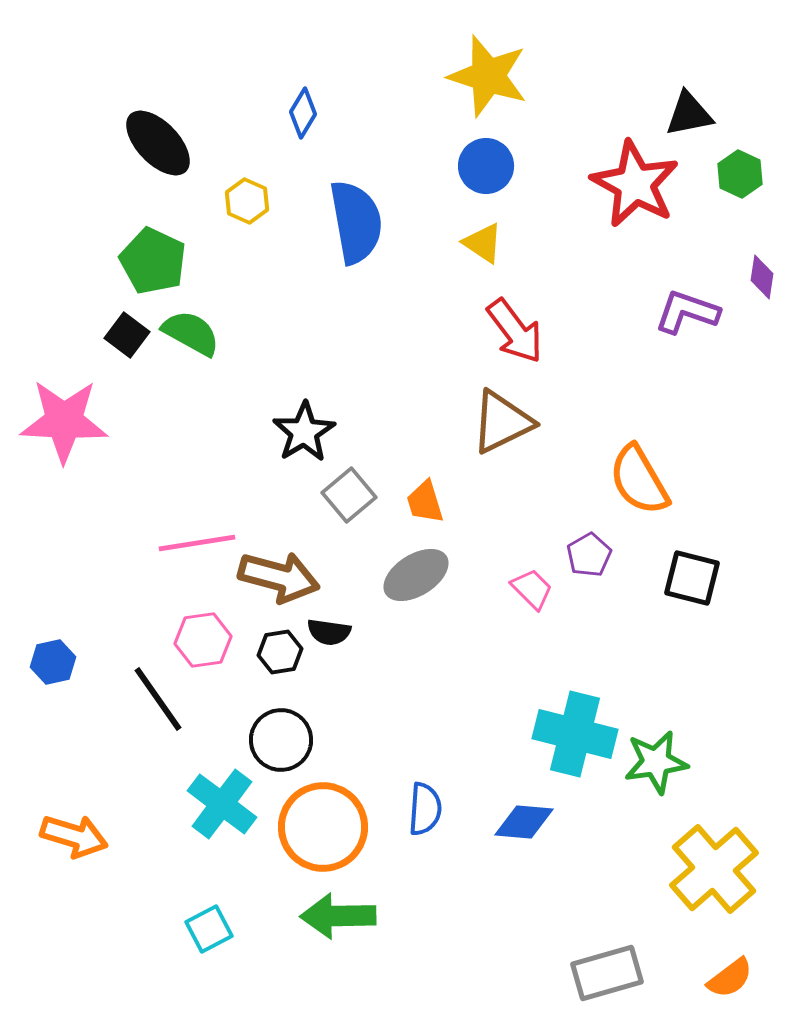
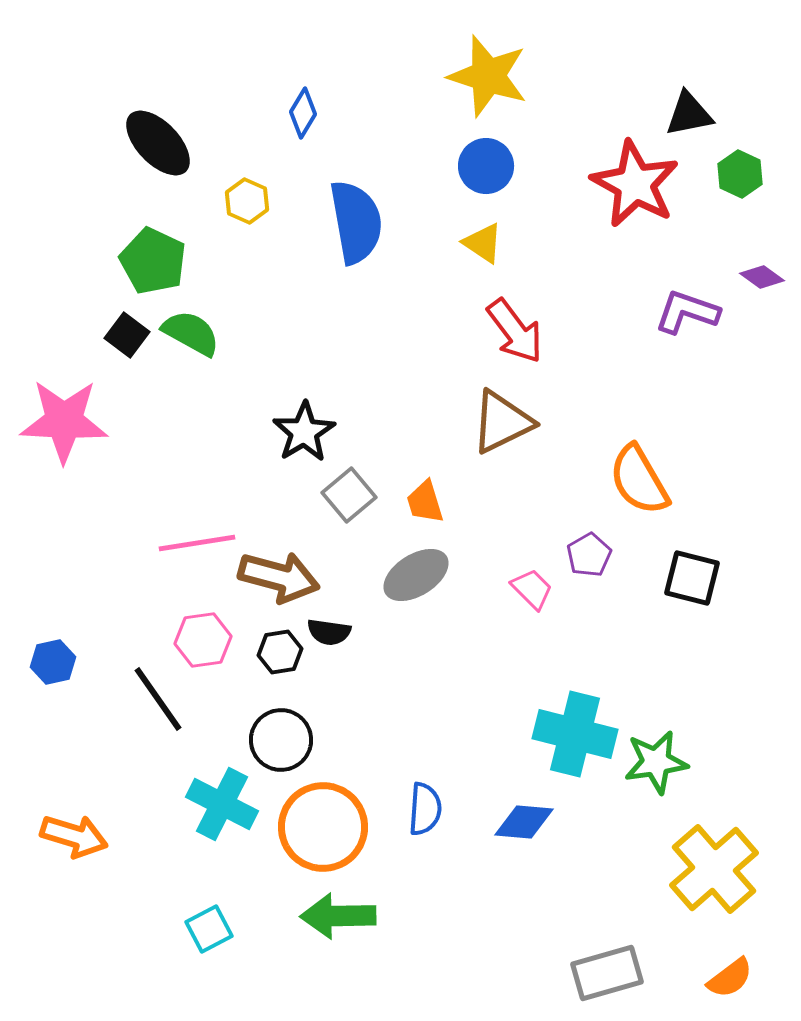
purple diamond at (762, 277): rotated 63 degrees counterclockwise
cyan cross at (222, 804): rotated 10 degrees counterclockwise
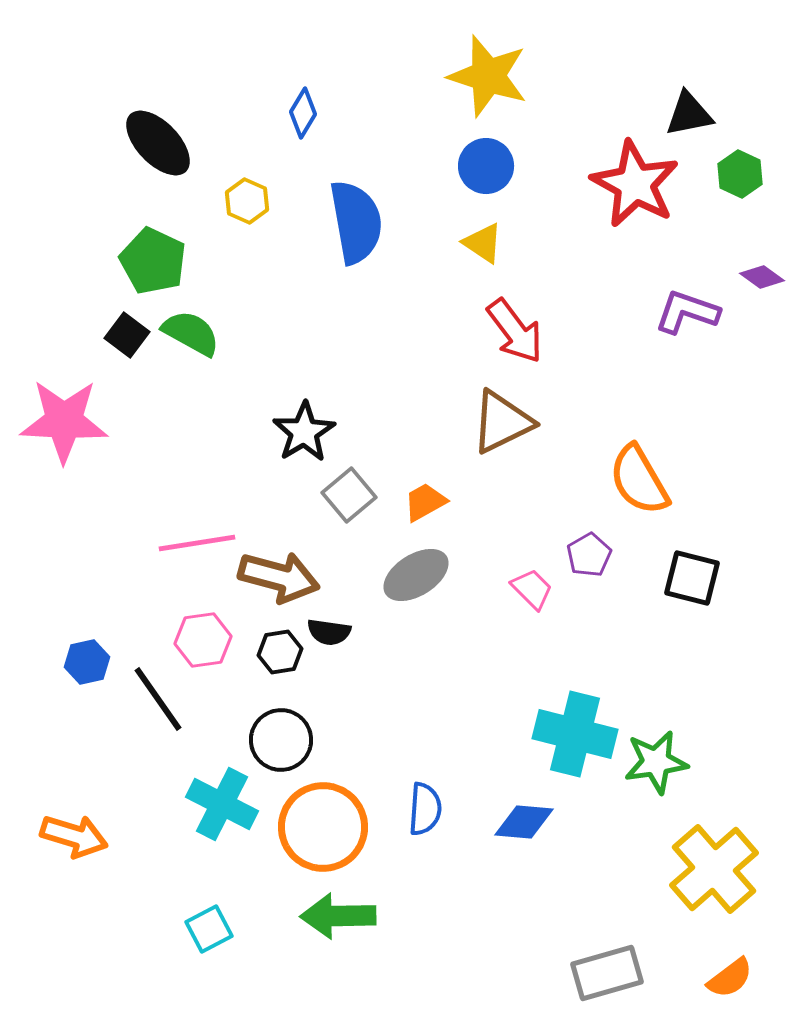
orange trapezoid at (425, 502): rotated 78 degrees clockwise
blue hexagon at (53, 662): moved 34 px right
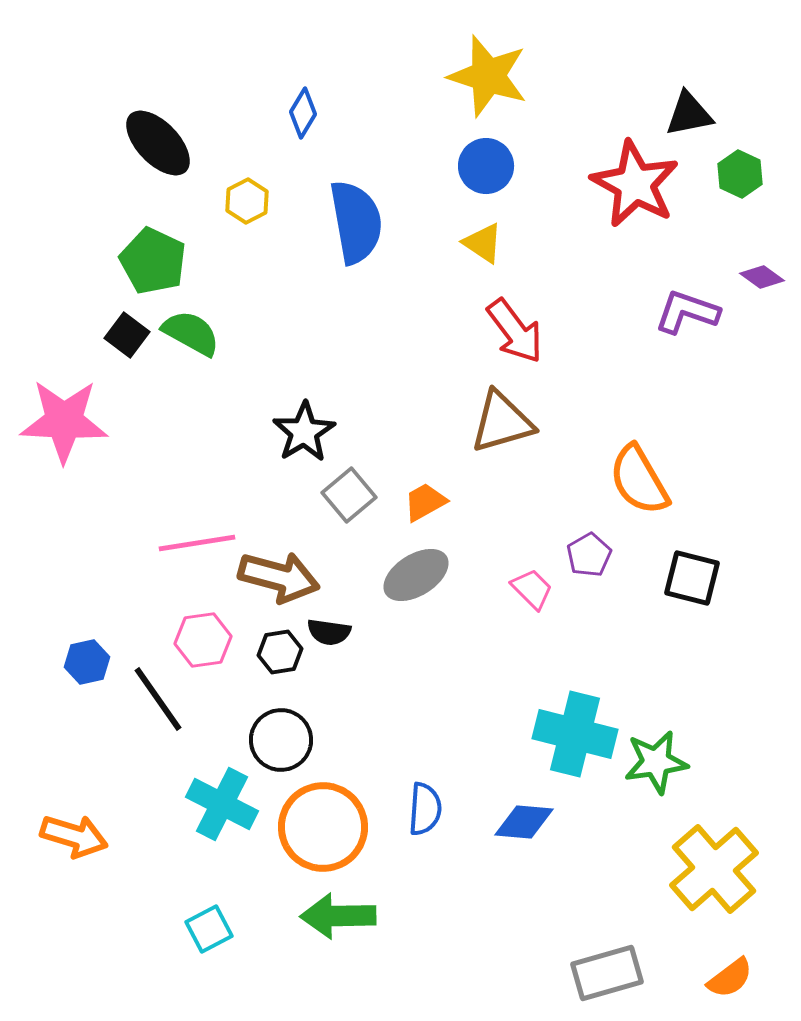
yellow hexagon at (247, 201): rotated 9 degrees clockwise
brown triangle at (502, 422): rotated 10 degrees clockwise
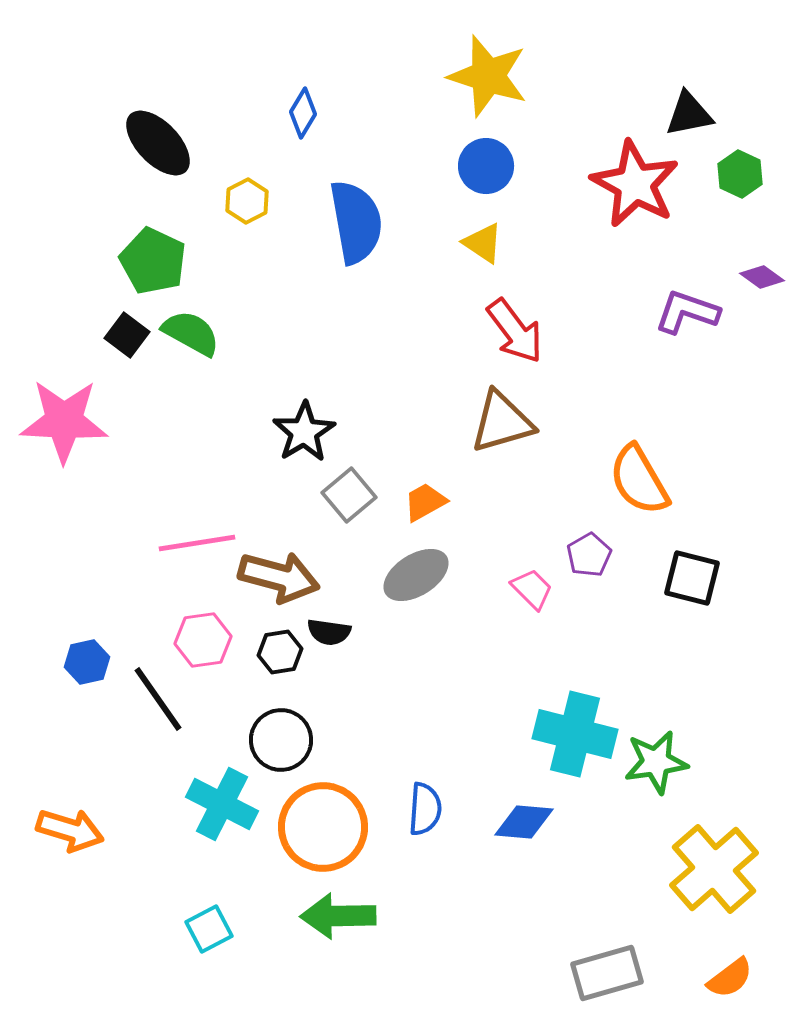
orange arrow at (74, 836): moved 4 px left, 6 px up
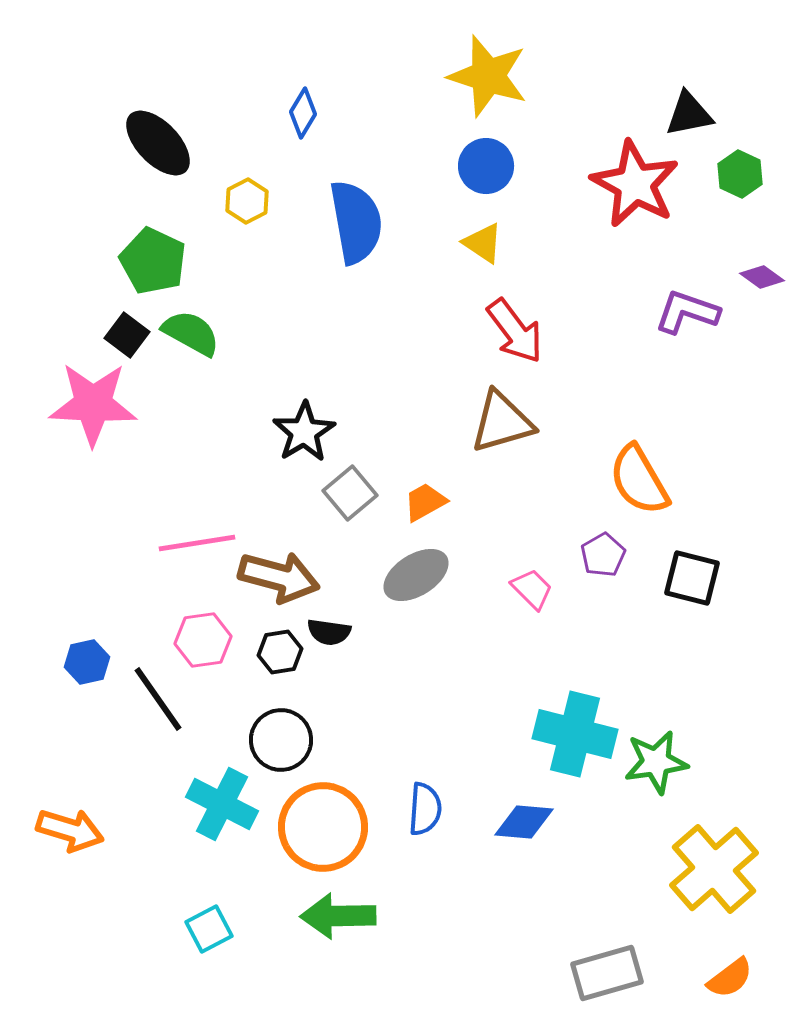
pink star at (64, 421): moved 29 px right, 17 px up
gray square at (349, 495): moved 1 px right, 2 px up
purple pentagon at (589, 555): moved 14 px right
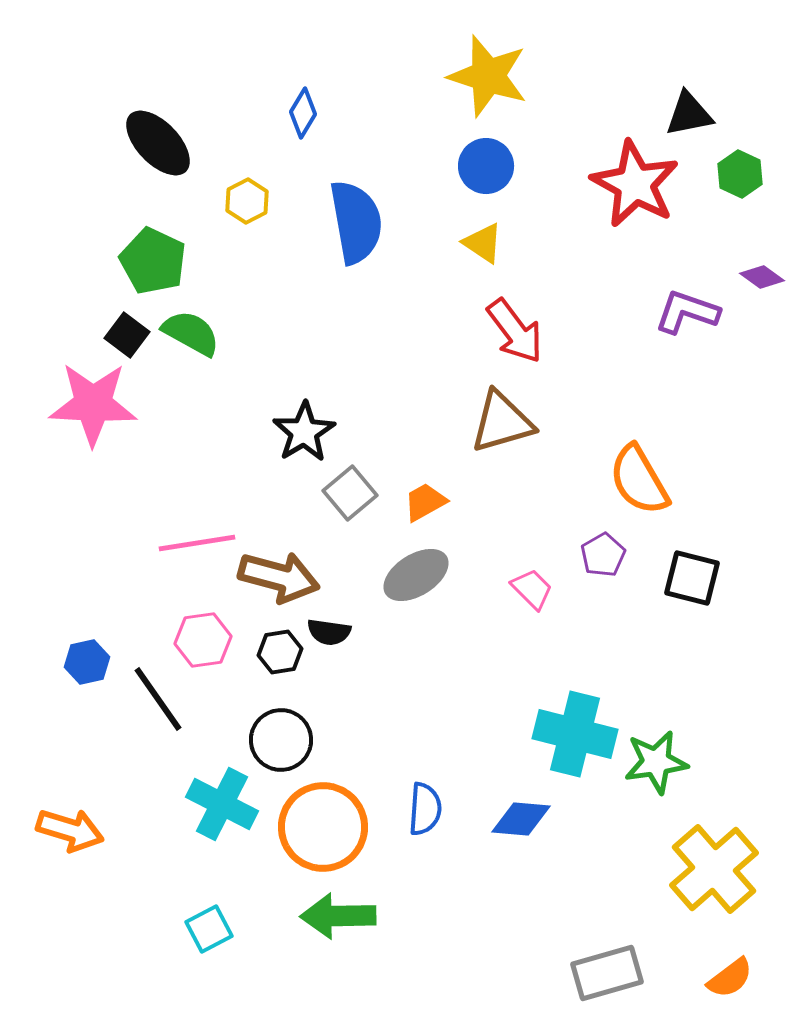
blue diamond at (524, 822): moved 3 px left, 3 px up
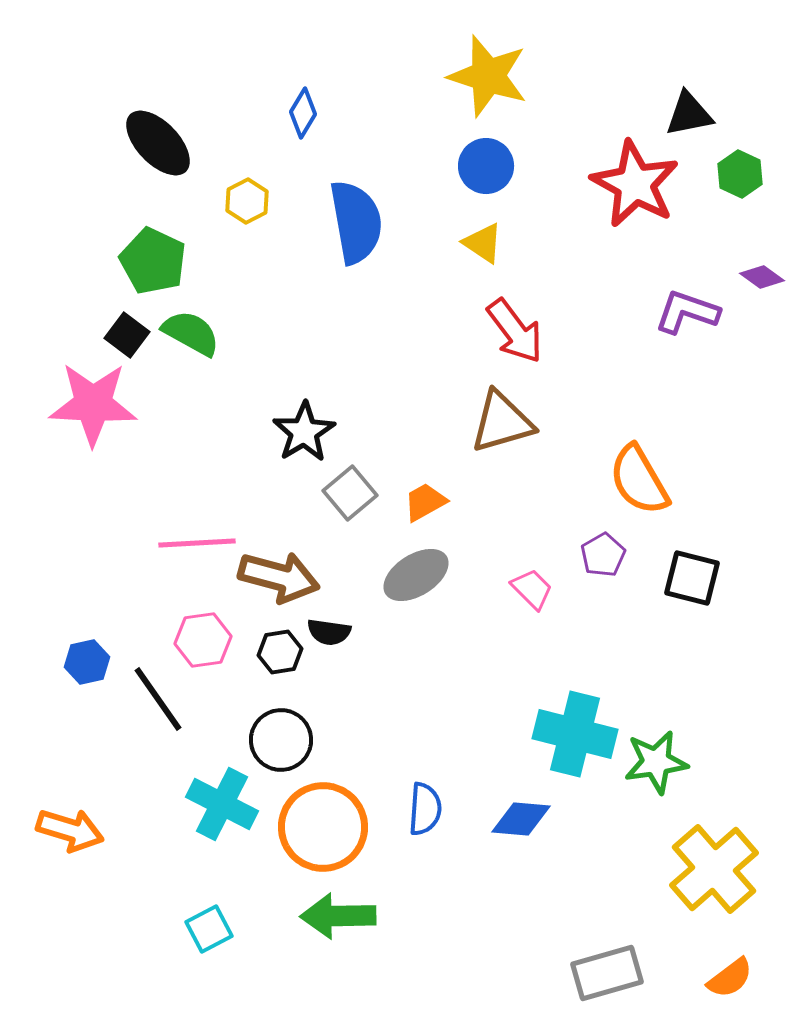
pink line at (197, 543): rotated 6 degrees clockwise
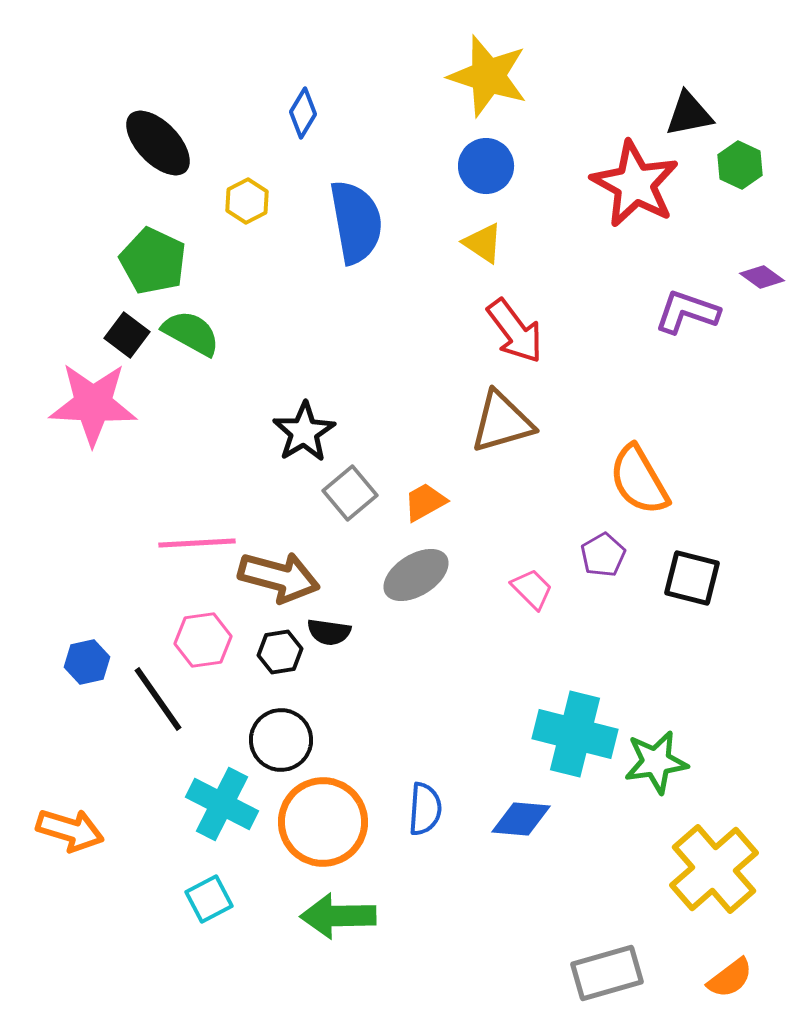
green hexagon at (740, 174): moved 9 px up
orange circle at (323, 827): moved 5 px up
cyan square at (209, 929): moved 30 px up
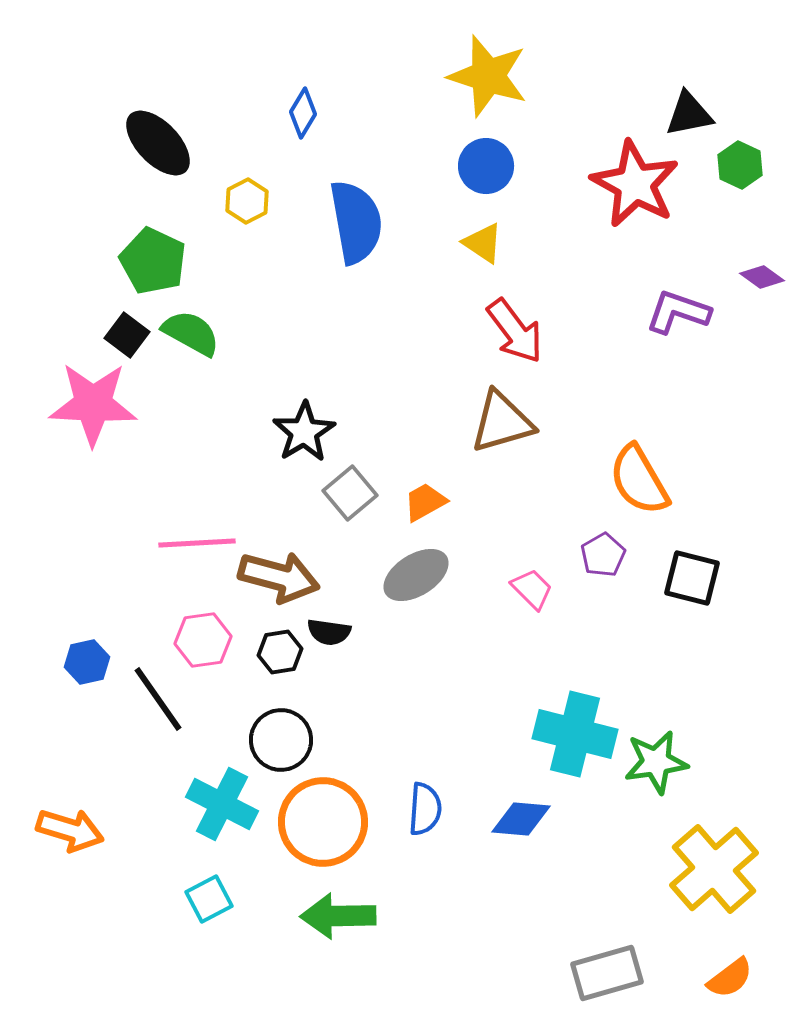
purple L-shape at (687, 312): moved 9 px left
